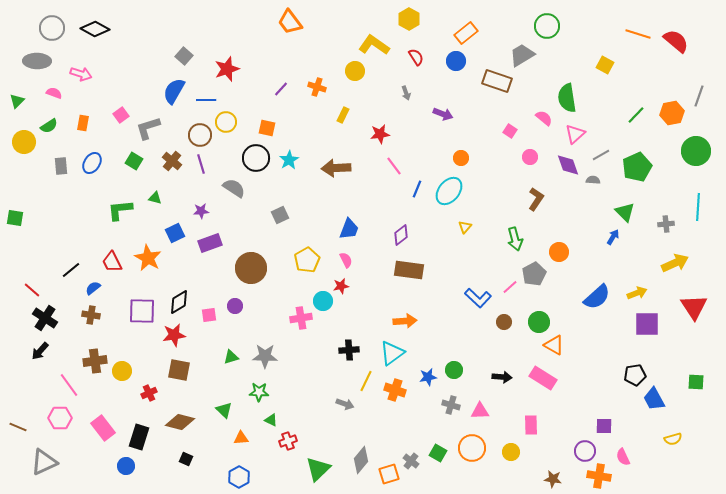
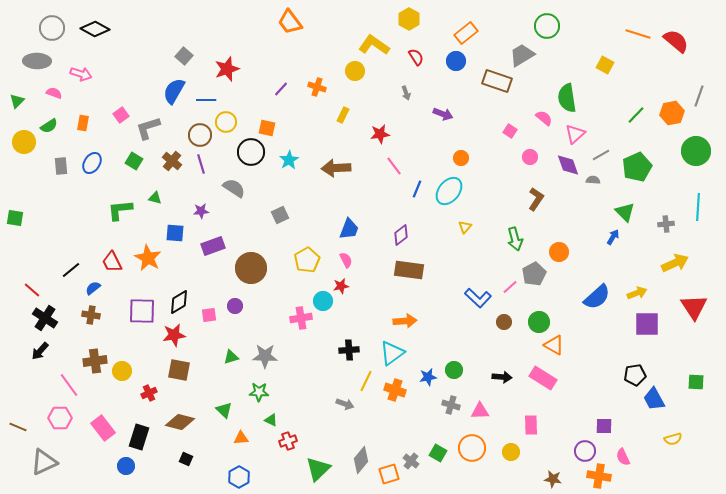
black circle at (256, 158): moved 5 px left, 6 px up
blue square at (175, 233): rotated 30 degrees clockwise
purple rectangle at (210, 243): moved 3 px right, 3 px down
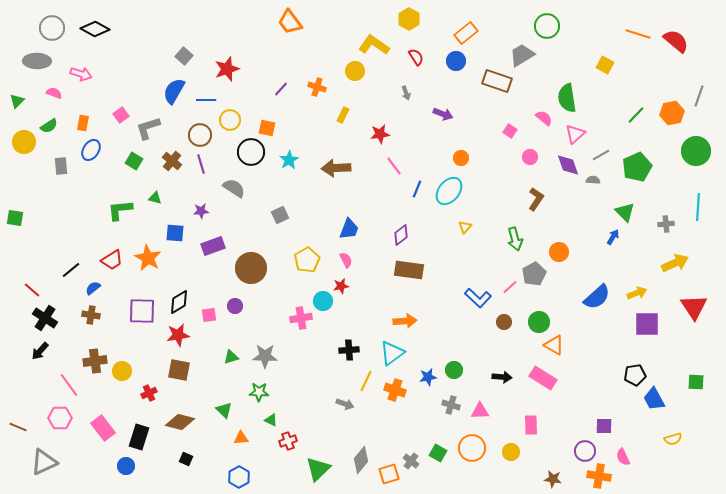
yellow circle at (226, 122): moved 4 px right, 2 px up
blue ellipse at (92, 163): moved 1 px left, 13 px up
red trapezoid at (112, 262): moved 2 px up; rotated 95 degrees counterclockwise
red star at (174, 335): moved 4 px right
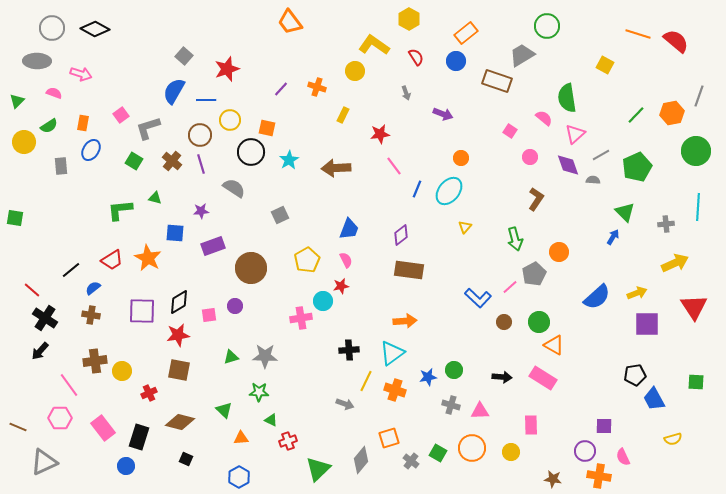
orange square at (389, 474): moved 36 px up
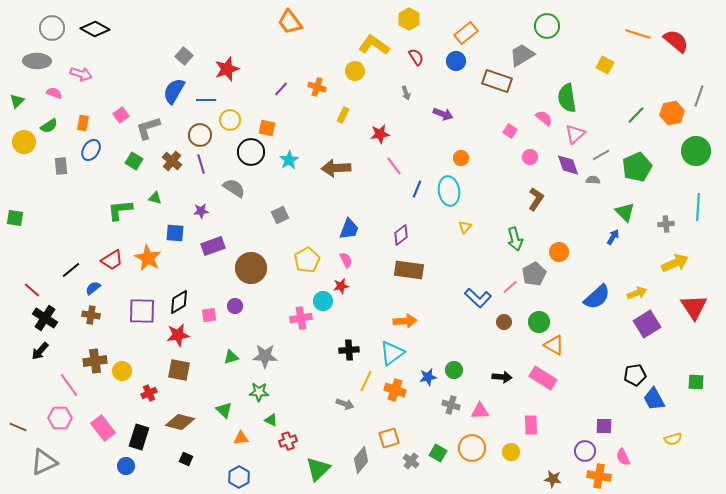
cyan ellipse at (449, 191): rotated 48 degrees counterclockwise
purple square at (647, 324): rotated 32 degrees counterclockwise
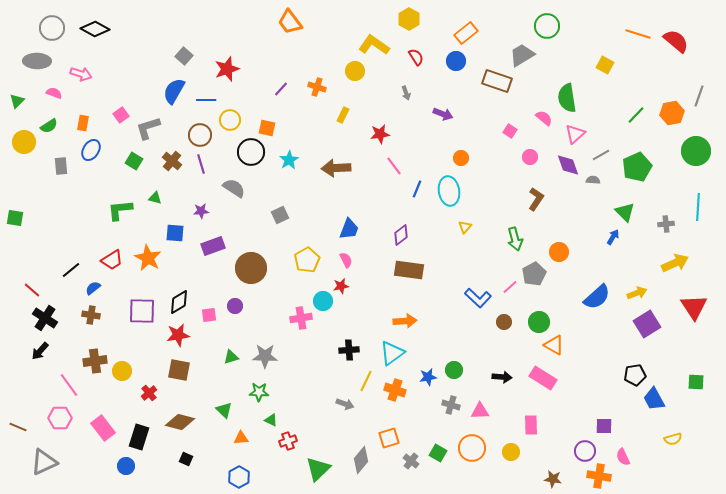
red cross at (149, 393): rotated 14 degrees counterclockwise
